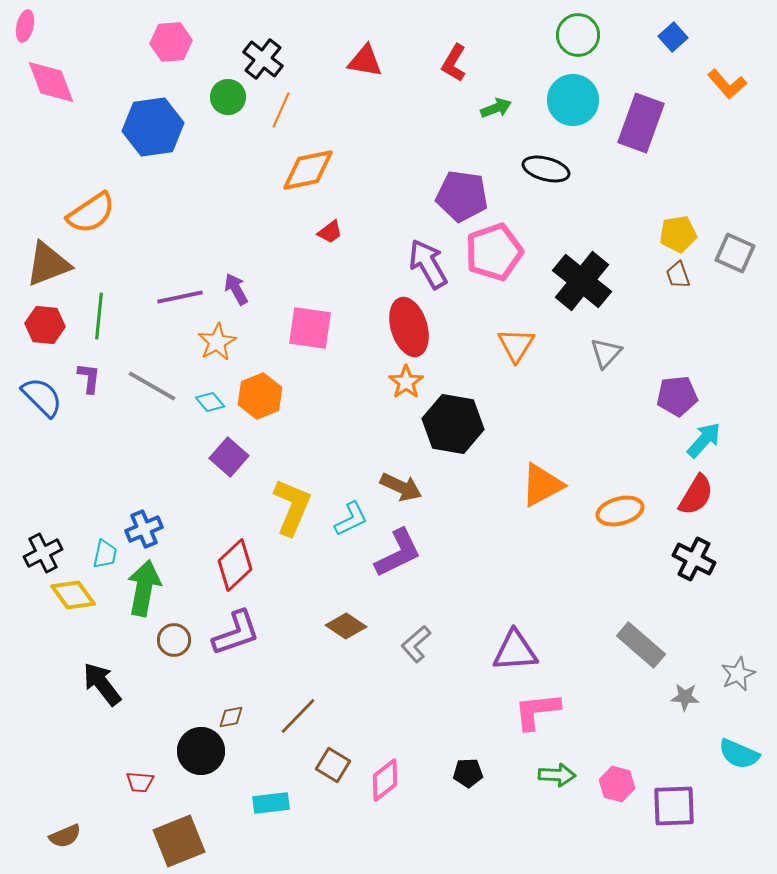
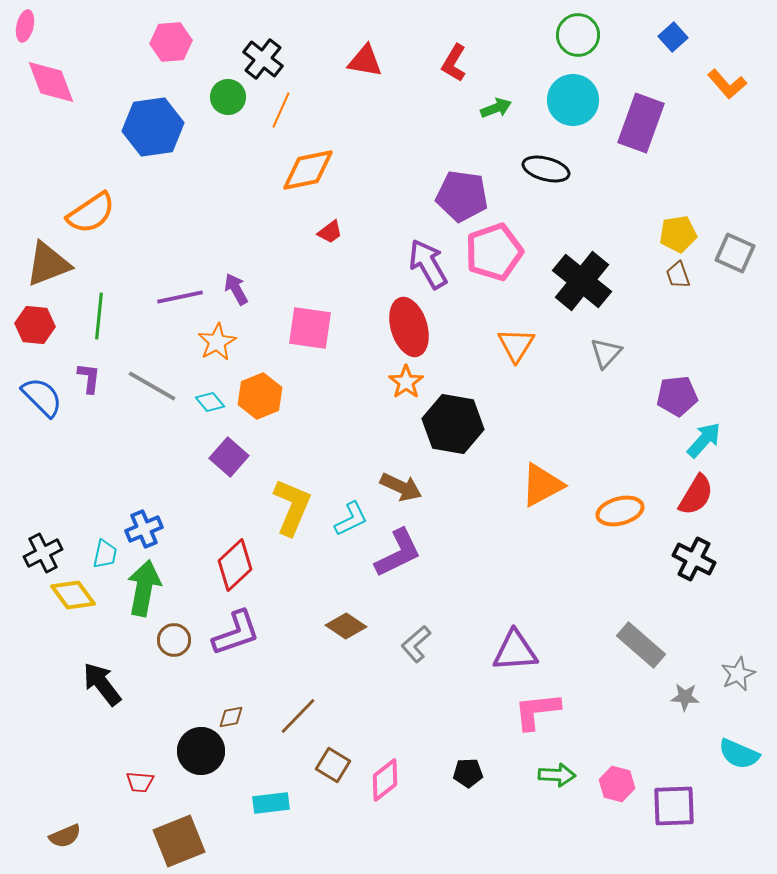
red hexagon at (45, 325): moved 10 px left
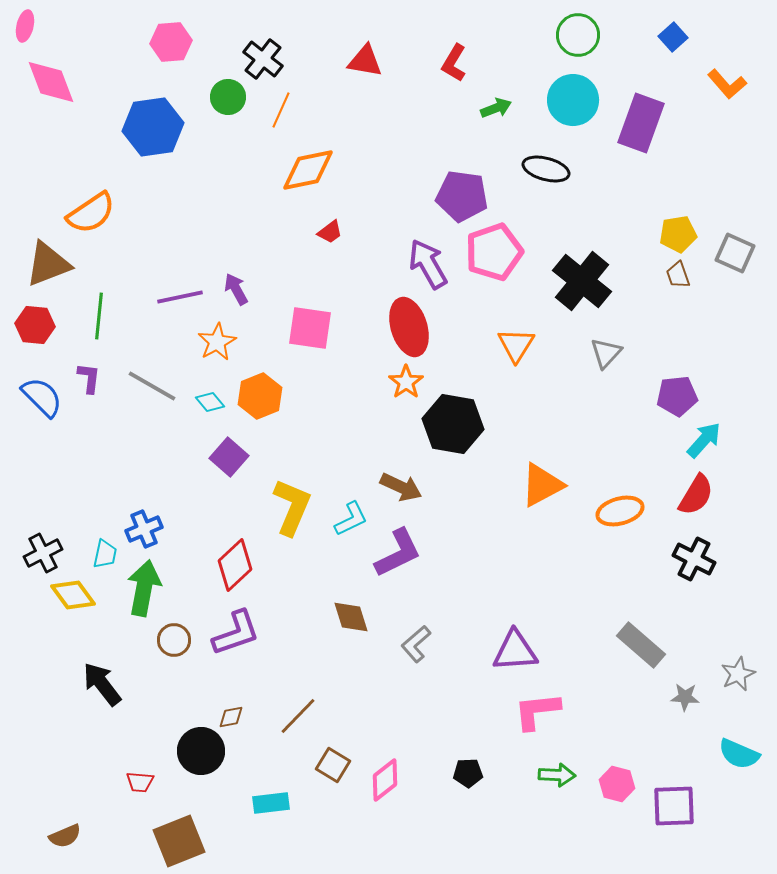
brown diamond at (346, 626): moved 5 px right, 9 px up; rotated 39 degrees clockwise
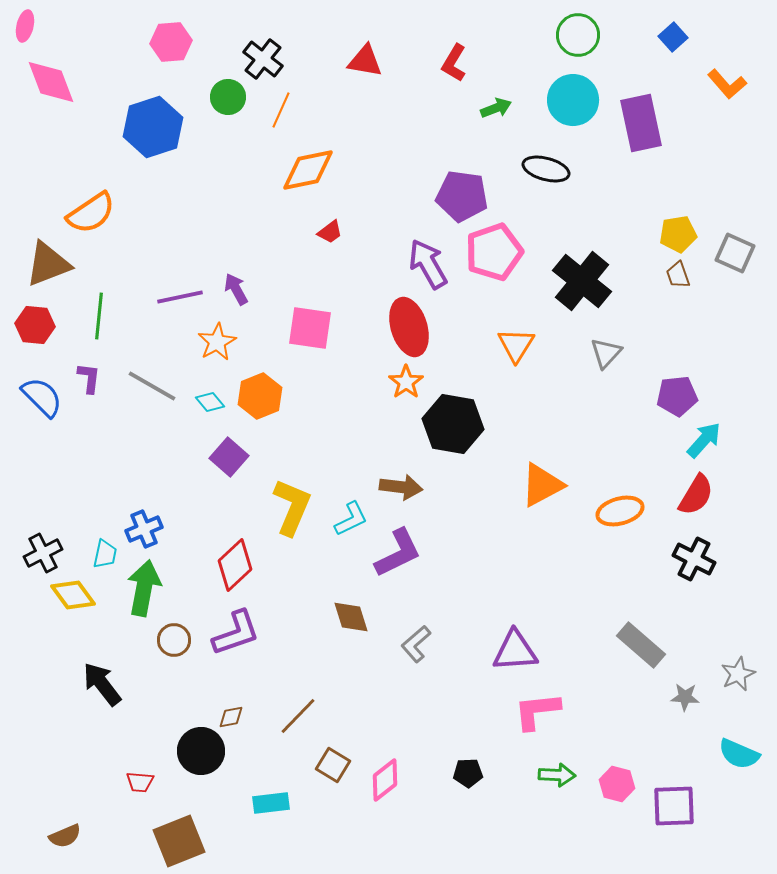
purple rectangle at (641, 123): rotated 32 degrees counterclockwise
blue hexagon at (153, 127): rotated 10 degrees counterclockwise
brown arrow at (401, 487): rotated 18 degrees counterclockwise
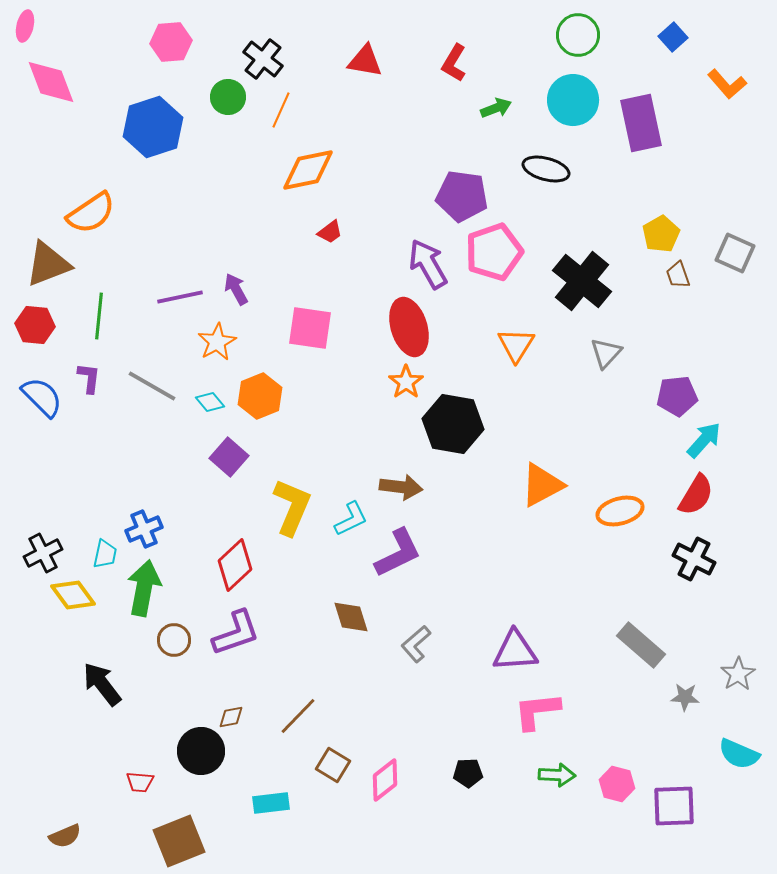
yellow pentagon at (678, 234): moved 17 px left; rotated 21 degrees counterclockwise
gray star at (738, 674): rotated 8 degrees counterclockwise
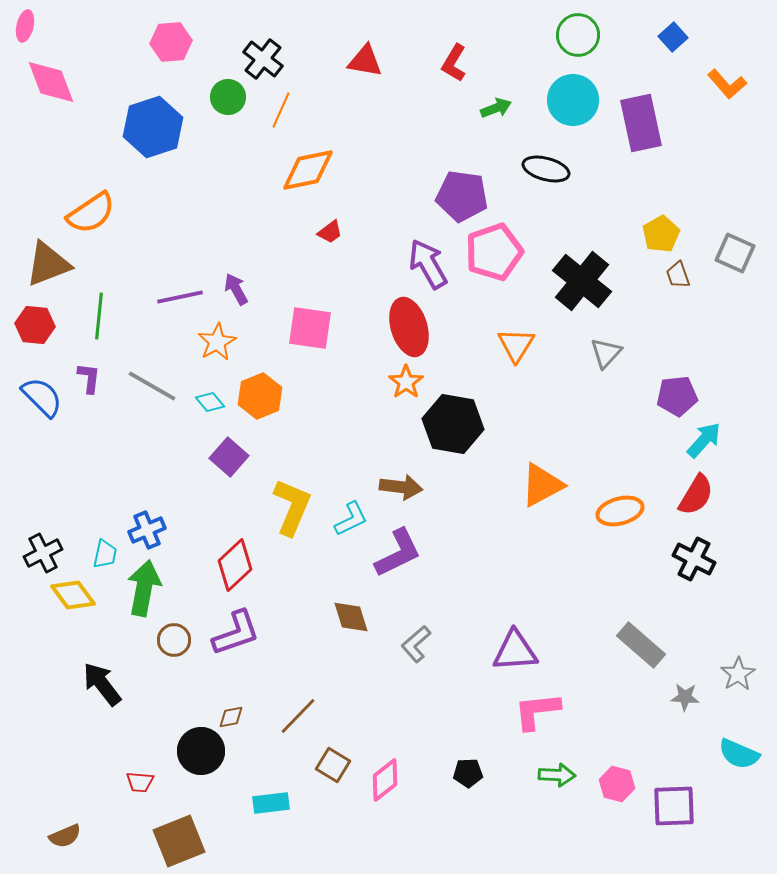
blue cross at (144, 529): moved 3 px right, 1 px down
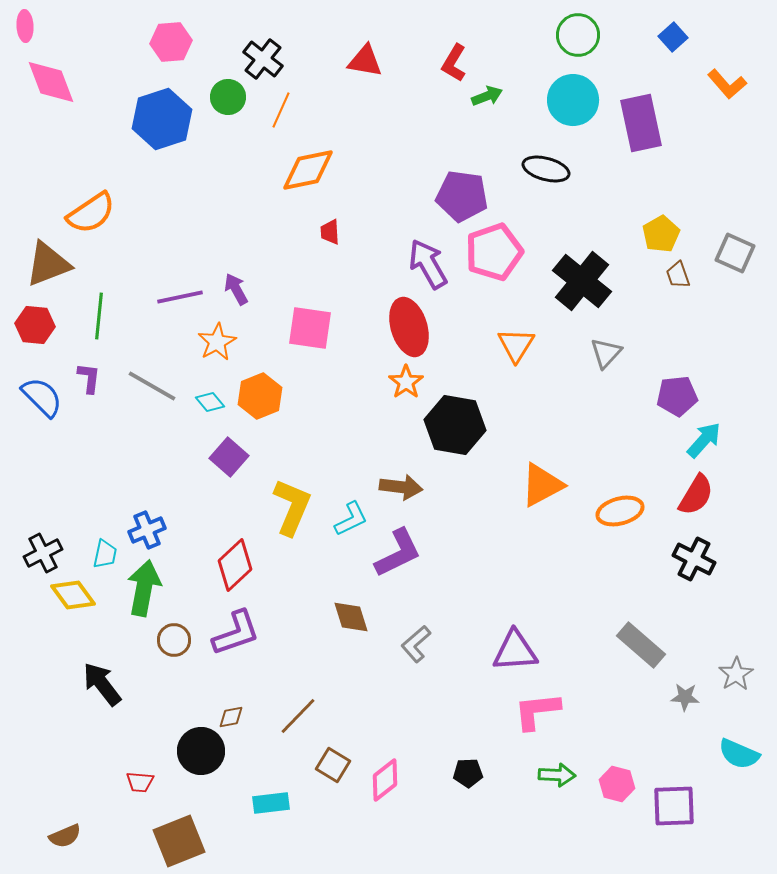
pink ellipse at (25, 26): rotated 16 degrees counterclockwise
green arrow at (496, 108): moved 9 px left, 12 px up
blue hexagon at (153, 127): moved 9 px right, 8 px up
red trapezoid at (330, 232): rotated 124 degrees clockwise
black hexagon at (453, 424): moved 2 px right, 1 px down
gray star at (738, 674): moved 2 px left
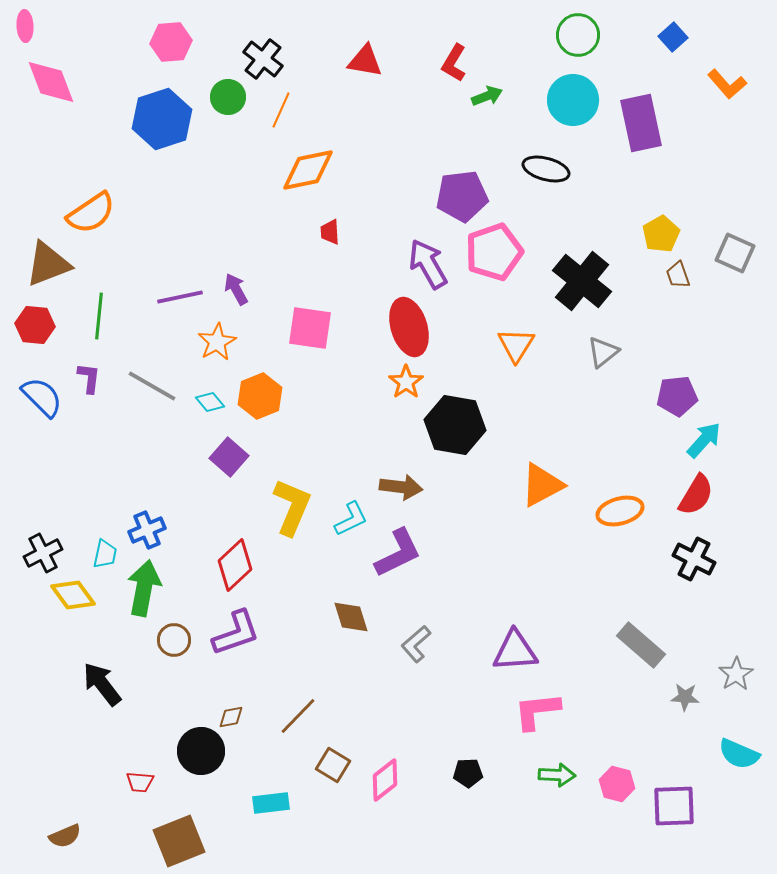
purple pentagon at (462, 196): rotated 15 degrees counterclockwise
gray triangle at (606, 353): moved 3 px left, 1 px up; rotated 8 degrees clockwise
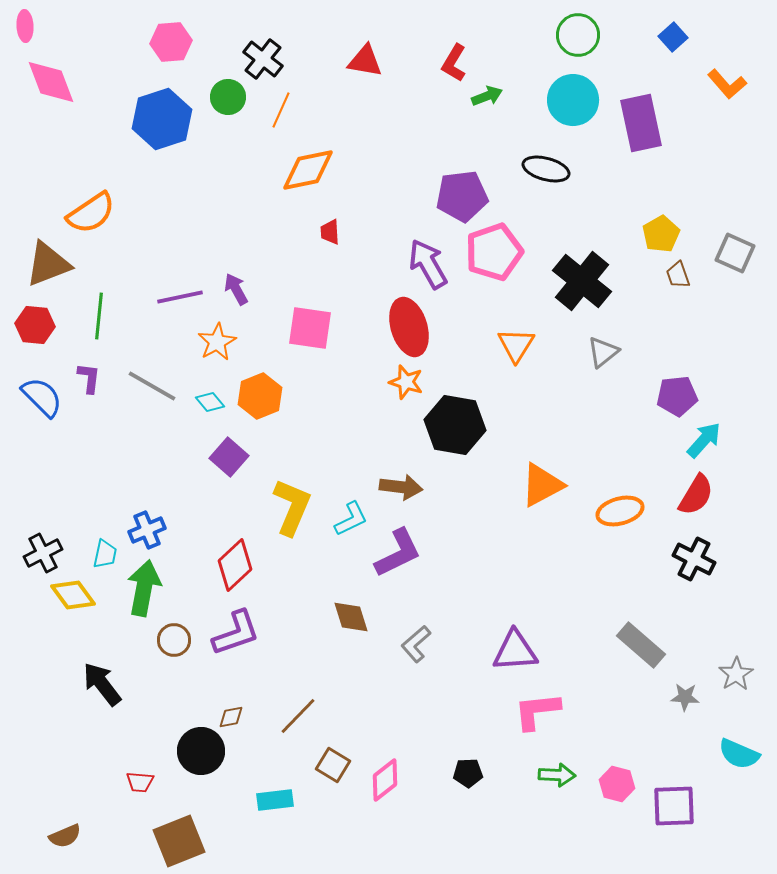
orange star at (406, 382): rotated 20 degrees counterclockwise
cyan rectangle at (271, 803): moved 4 px right, 3 px up
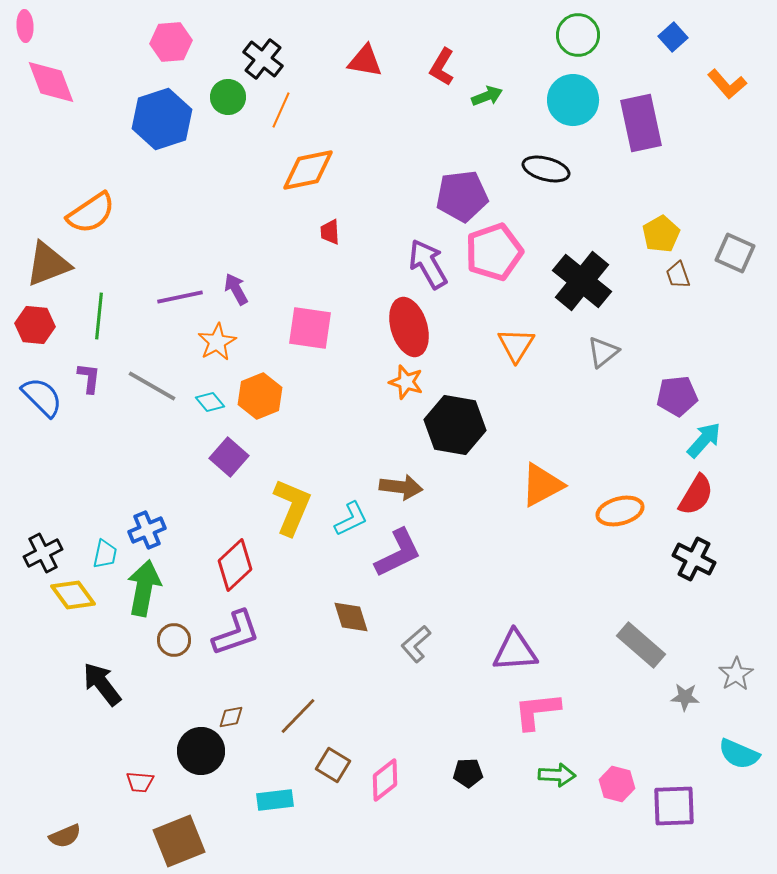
red L-shape at (454, 63): moved 12 px left, 4 px down
